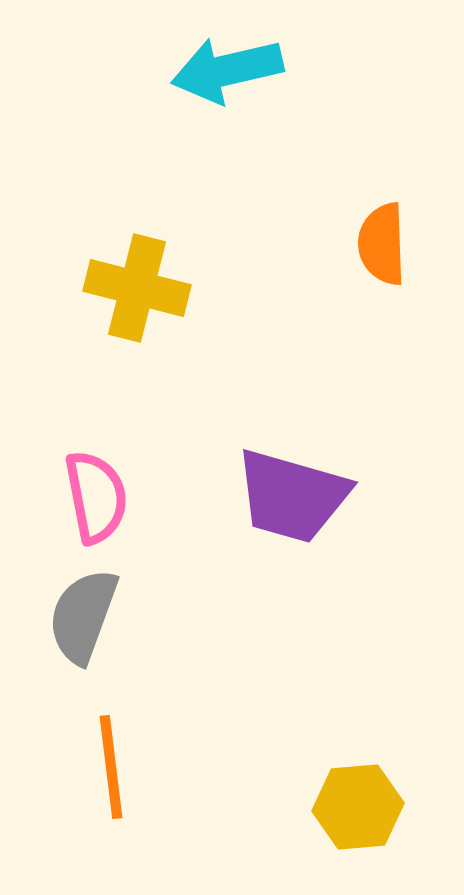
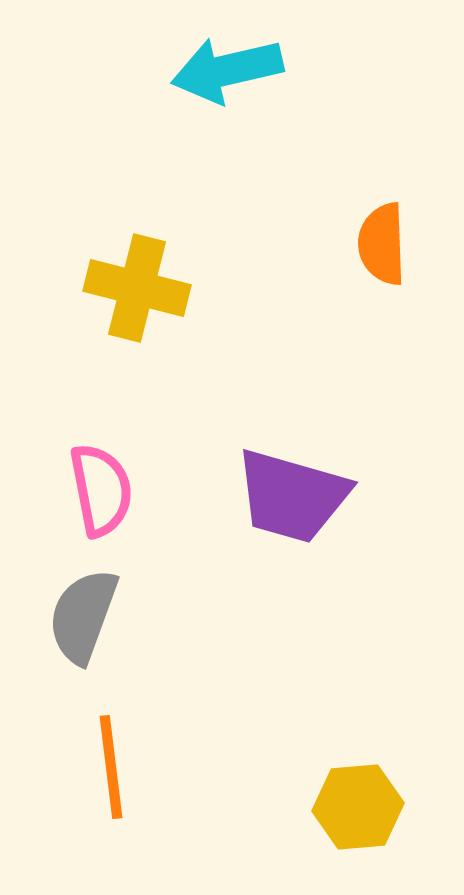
pink semicircle: moved 5 px right, 7 px up
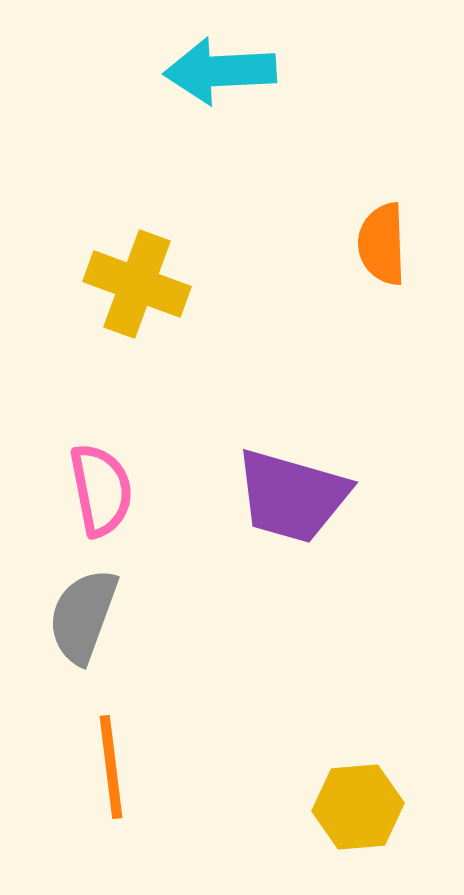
cyan arrow: moved 7 px left, 1 px down; rotated 10 degrees clockwise
yellow cross: moved 4 px up; rotated 6 degrees clockwise
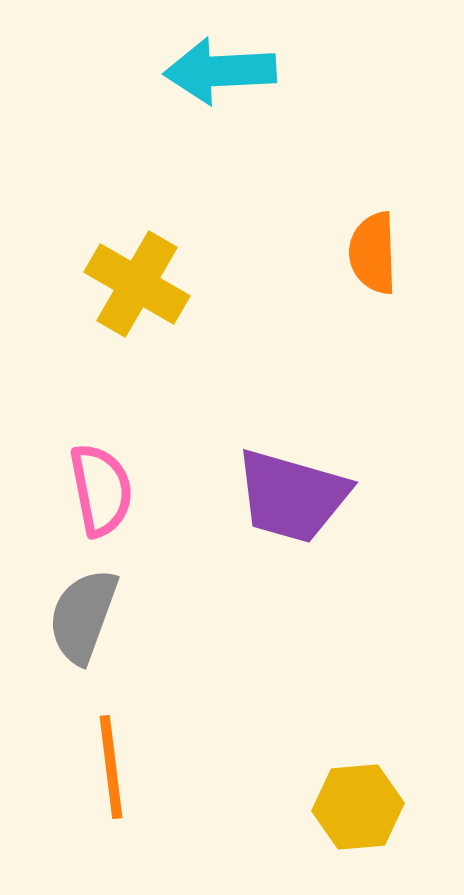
orange semicircle: moved 9 px left, 9 px down
yellow cross: rotated 10 degrees clockwise
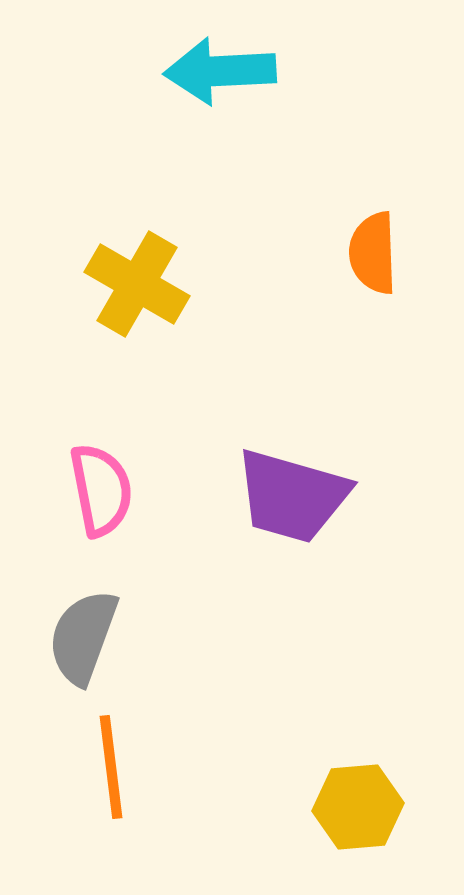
gray semicircle: moved 21 px down
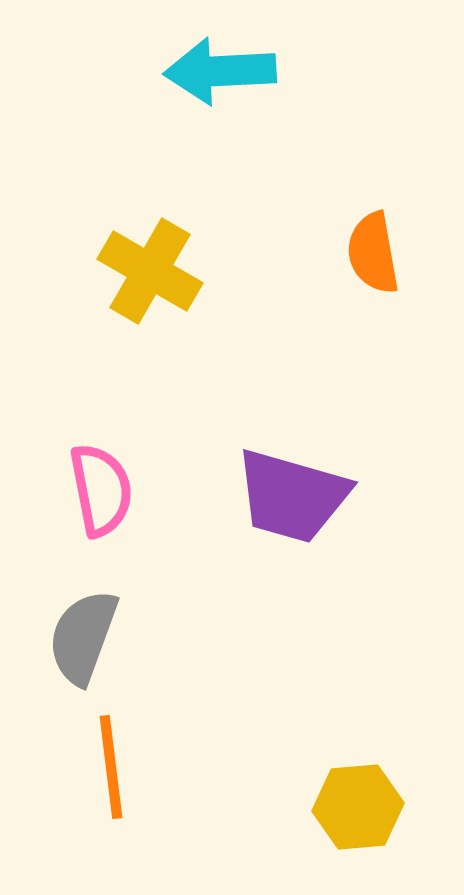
orange semicircle: rotated 8 degrees counterclockwise
yellow cross: moved 13 px right, 13 px up
